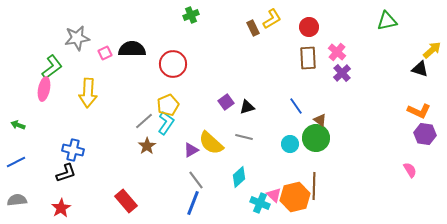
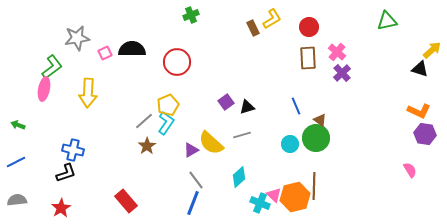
red circle at (173, 64): moved 4 px right, 2 px up
blue line at (296, 106): rotated 12 degrees clockwise
gray line at (244, 137): moved 2 px left, 2 px up; rotated 30 degrees counterclockwise
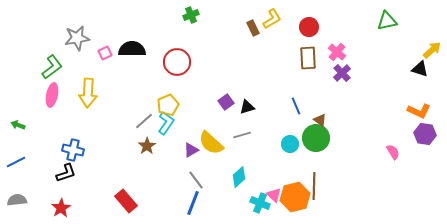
pink ellipse at (44, 89): moved 8 px right, 6 px down
pink semicircle at (410, 170): moved 17 px left, 18 px up
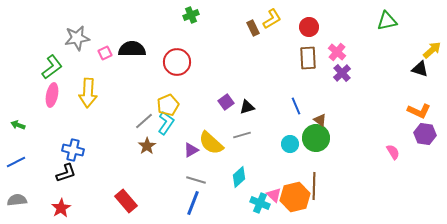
gray line at (196, 180): rotated 36 degrees counterclockwise
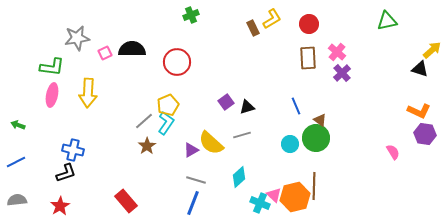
red circle at (309, 27): moved 3 px up
green L-shape at (52, 67): rotated 45 degrees clockwise
red star at (61, 208): moved 1 px left, 2 px up
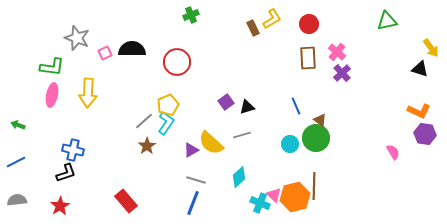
gray star at (77, 38): rotated 30 degrees clockwise
yellow arrow at (432, 50): moved 1 px left, 2 px up; rotated 96 degrees clockwise
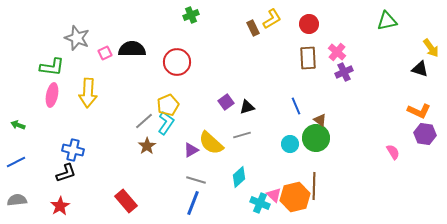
purple cross at (342, 73): moved 2 px right, 1 px up; rotated 18 degrees clockwise
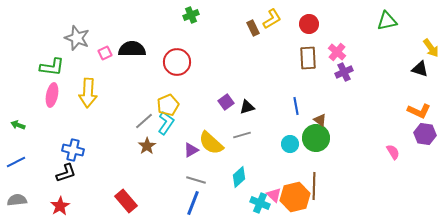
blue line at (296, 106): rotated 12 degrees clockwise
